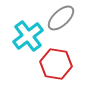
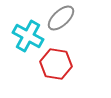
cyan cross: rotated 24 degrees counterclockwise
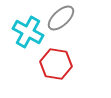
cyan cross: moved 4 px up
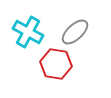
gray ellipse: moved 14 px right, 14 px down
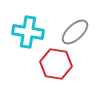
cyan cross: rotated 20 degrees counterclockwise
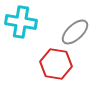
cyan cross: moved 7 px left, 10 px up
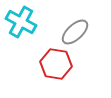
cyan cross: rotated 20 degrees clockwise
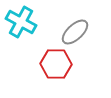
red hexagon: rotated 8 degrees counterclockwise
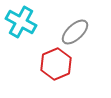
red hexagon: rotated 24 degrees counterclockwise
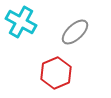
red hexagon: moved 9 px down
